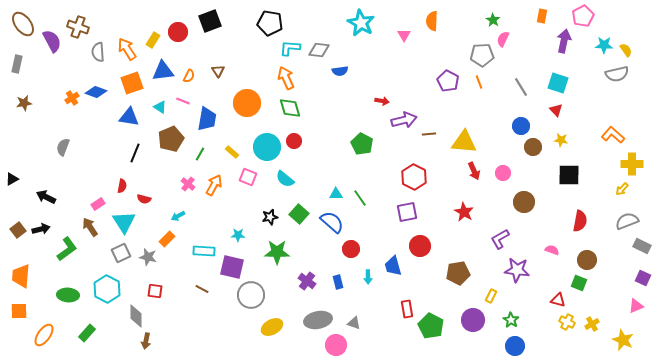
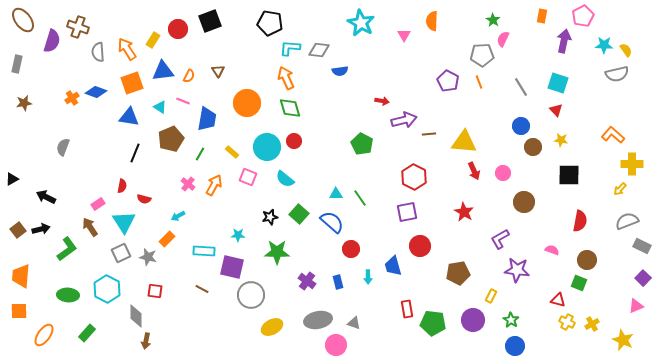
brown ellipse at (23, 24): moved 4 px up
red circle at (178, 32): moved 3 px up
purple semicircle at (52, 41): rotated 45 degrees clockwise
yellow arrow at (622, 189): moved 2 px left
purple square at (643, 278): rotated 21 degrees clockwise
green pentagon at (431, 326): moved 2 px right, 3 px up; rotated 20 degrees counterclockwise
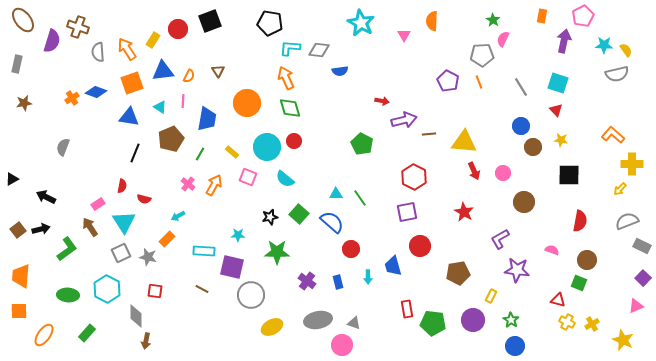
pink line at (183, 101): rotated 72 degrees clockwise
pink circle at (336, 345): moved 6 px right
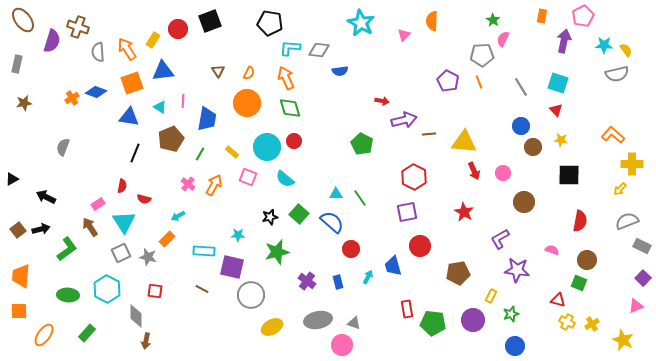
pink triangle at (404, 35): rotated 16 degrees clockwise
orange semicircle at (189, 76): moved 60 px right, 3 px up
green star at (277, 252): rotated 15 degrees counterclockwise
cyan arrow at (368, 277): rotated 152 degrees counterclockwise
green star at (511, 320): moved 6 px up; rotated 21 degrees clockwise
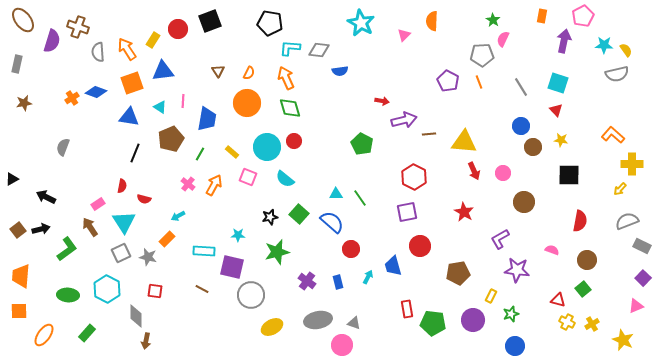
green square at (579, 283): moved 4 px right, 6 px down; rotated 28 degrees clockwise
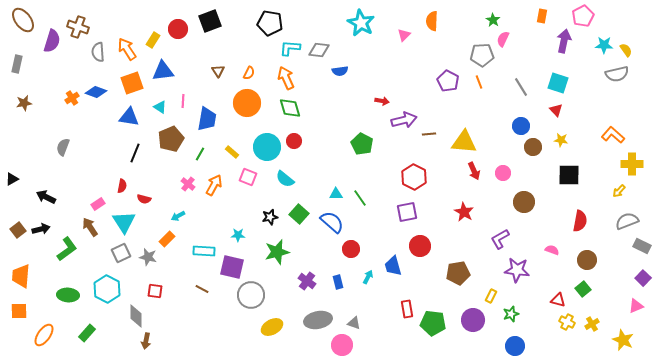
yellow arrow at (620, 189): moved 1 px left, 2 px down
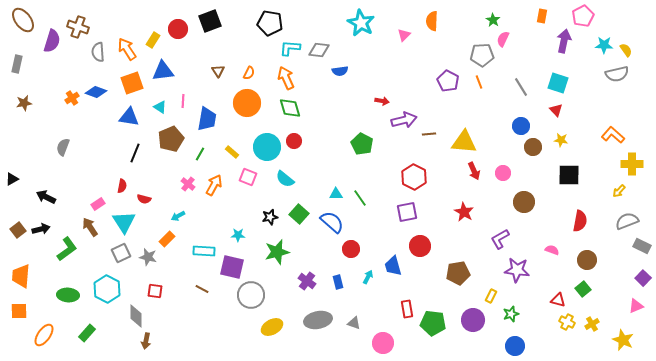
pink circle at (342, 345): moved 41 px right, 2 px up
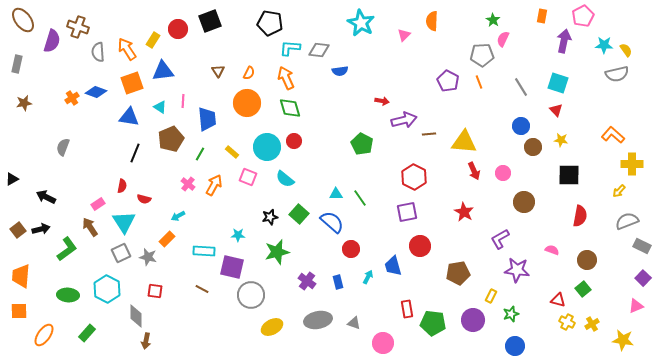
blue trapezoid at (207, 119): rotated 15 degrees counterclockwise
red semicircle at (580, 221): moved 5 px up
yellow star at (623, 340): rotated 15 degrees counterclockwise
